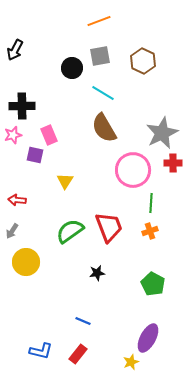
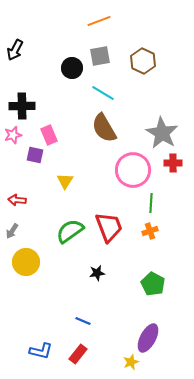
gray star: rotated 16 degrees counterclockwise
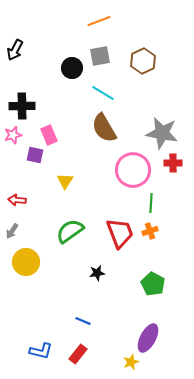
brown hexagon: rotated 10 degrees clockwise
gray star: rotated 20 degrees counterclockwise
red trapezoid: moved 11 px right, 6 px down
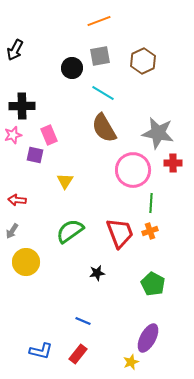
gray star: moved 4 px left
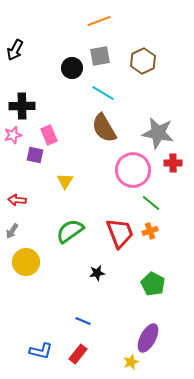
green line: rotated 54 degrees counterclockwise
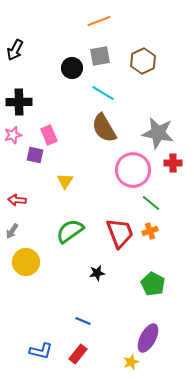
black cross: moved 3 px left, 4 px up
